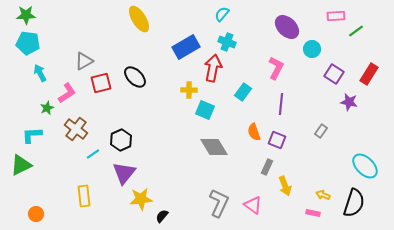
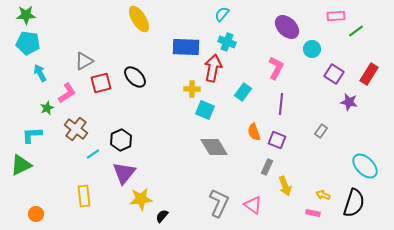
blue rectangle at (186, 47): rotated 32 degrees clockwise
yellow cross at (189, 90): moved 3 px right, 1 px up
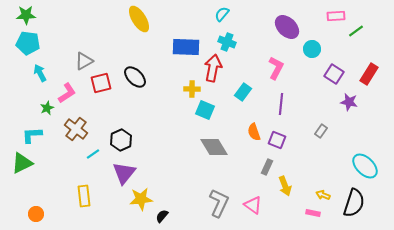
green triangle at (21, 165): moved 1 px right, 2 px up
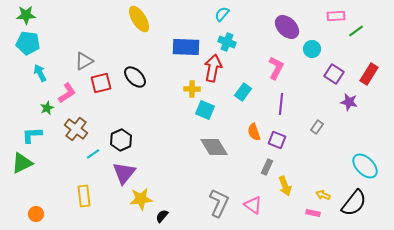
gray rectangle at (321, 131): moved 4 px left, 4 px up
black semicircle at (354, 203): rotated 20 degrees clockwise
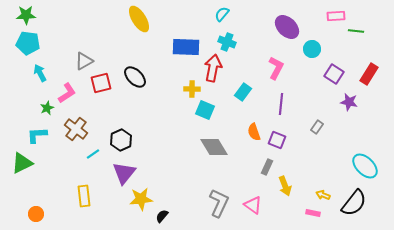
green line at (356, 31): rotated 42 degrees clockwise
cyan L-shape at (32, 135): moved 5 px right
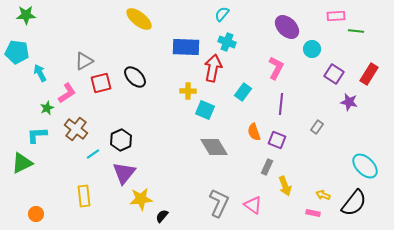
yellow ellipse at (139, 19): rotated 20 degrees counterclockwise
cyan pentagon at (28, 43): moved 11 px left, 9 px down
yellow cross at (192, 89): moved 4 px left, 2 px down
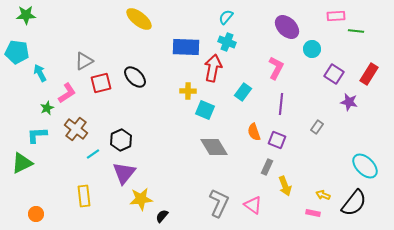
cyan semicircle at (222, 14): moved 4 px right, 3 px down
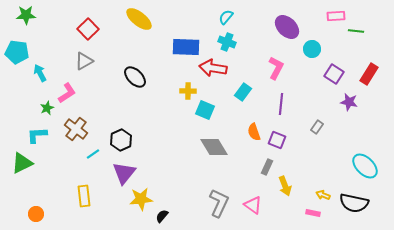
red arrow at (213, 68): rotated 92 degrees counterclockwise
red square at (101, 83): moved 13 px left, 54 px up; rotated 30 degrees counterclockwise
black semicircle at (354, 203): rotated 64 degrees clockwise
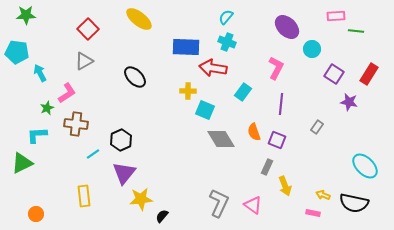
brown cross at (76, 129): moved 5 px up; rotated 30 degrees counterclockwise
gray diamond at (214, 147): moved 7 px right, 8 px up
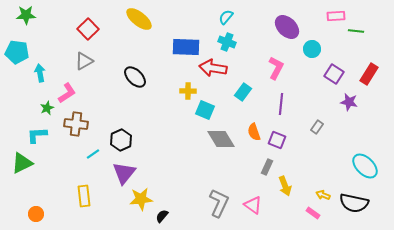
cyan arrow at (40, 73): rotated 18 degrees clockwise
pink rectangle at (313, 213): rotated 24 degrees clockwise
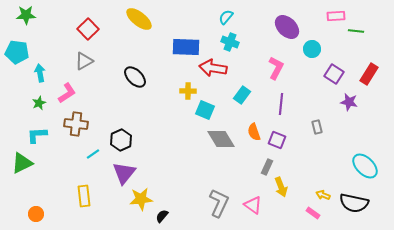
cyan cross at (227, 42): moved 3 px right
cyan rectangle at (243, 92): moved 1 px left, 3 px down
green star at (47, 108): moved 8 px left, 5 px up
gray rectangle at (317, 127): rotated 48 degrees counterclockwise
yellow arrow at (285, 186): moved 4 px left, 1 px down
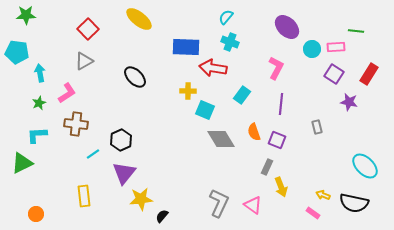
pink rectangle at (336, 16): moved 31 px down
